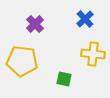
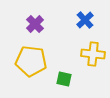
blue cross: moved 1 px down
yellow pentagon: moved 9 px right
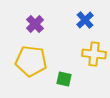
yellow cross: moved 1 px right
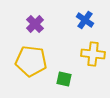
blue cross: rotated 12 degrees counterclockwise
yellow cross: moved 1 px left
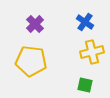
blue cross: moved 2 px down
yellow cross: moved 1 px left, 2 px up; rotated 20 degrees counterclockwise
green square: moved 21 px right, 6 px down
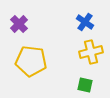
purple cross: moved 16 px left
yellow cross: moved 1 px left
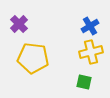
blue cross: moved 5 px right, 4 px down; rotated 24 degrees clockwise
yellow pentagon: moved 2 px right, 3 px up
green square: moved 1 px left, 3 px up
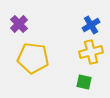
blue cross: moved 1 px right, 1 px up
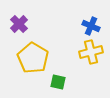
blue cross: moved 1 px down; rotated 36 degrees counterclockwise
yellow pentagon: rotated 24 degrees clockwise
green square: moved 26 px left
